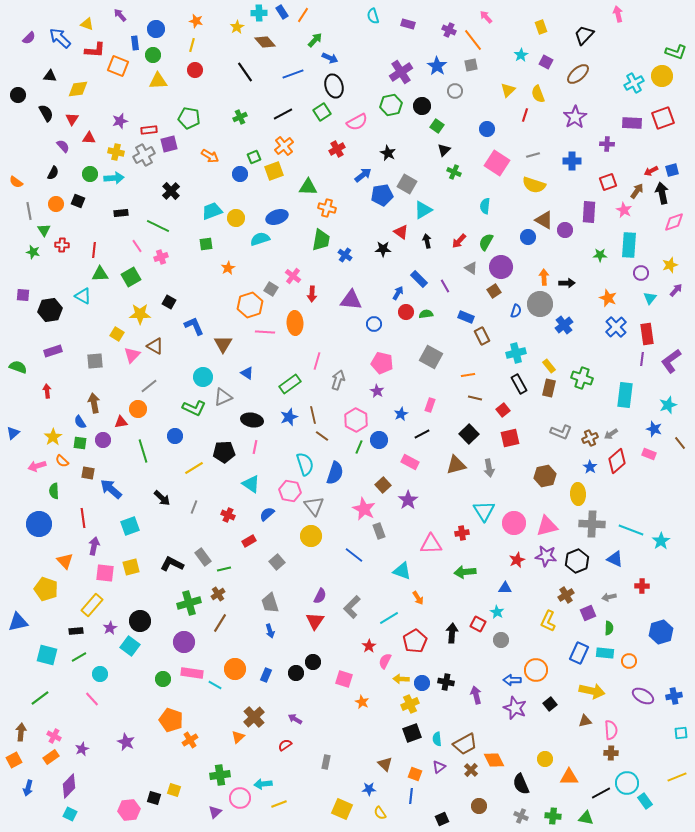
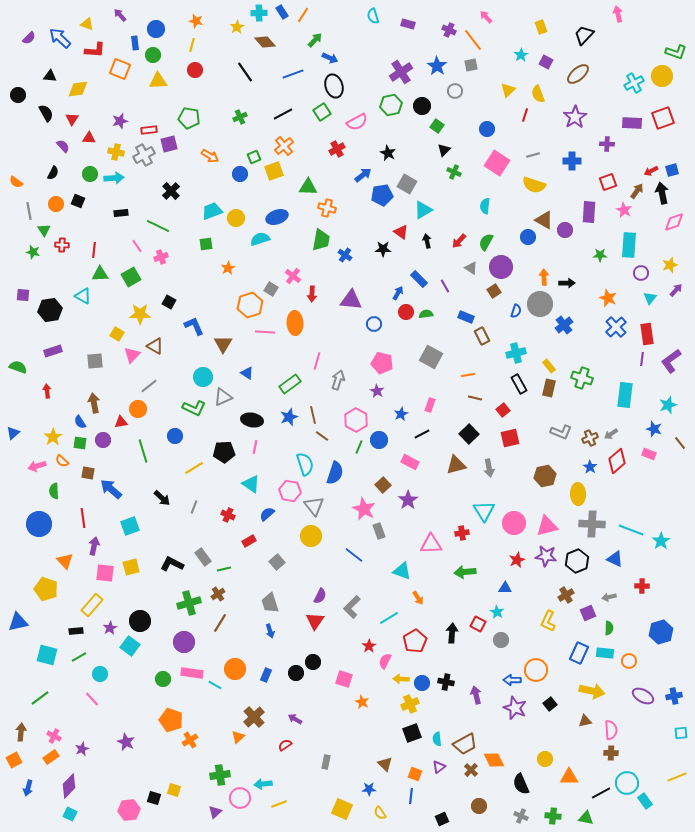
orange square at (118, 66): moved 2 px right, 3 px down
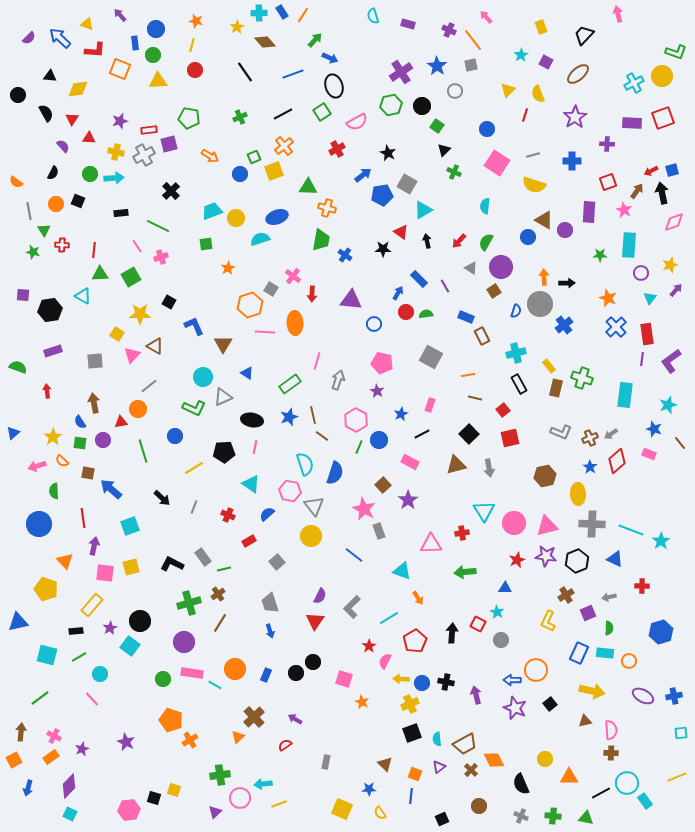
brown rectangle at (549, 388): moved 7 px right
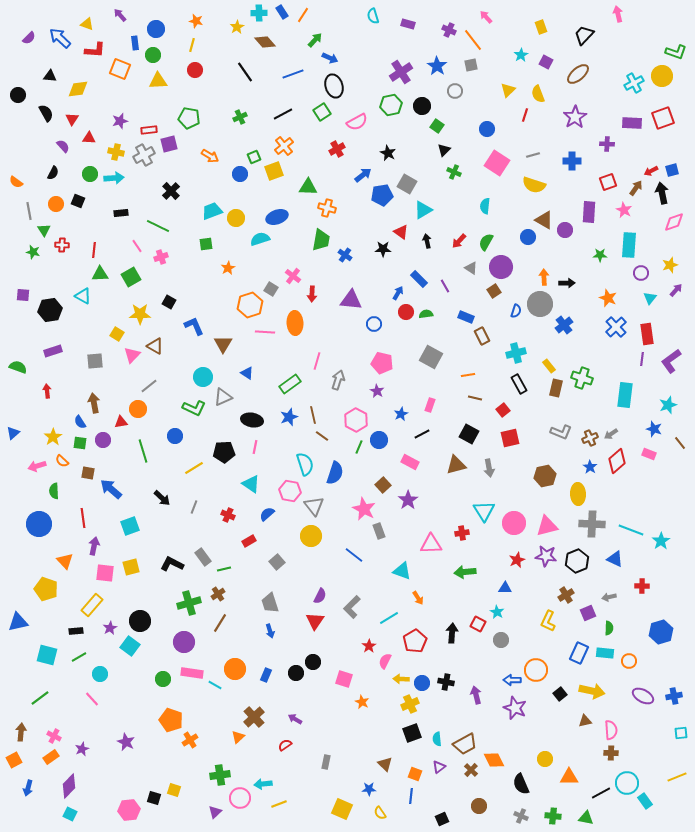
brown arrow at (637, 191): moved 1 px left, 3 px up
black square at (469, 434): rotated 18 degrees counterclockwise
black square at (550, 704): moved 10 px right, 10 px up
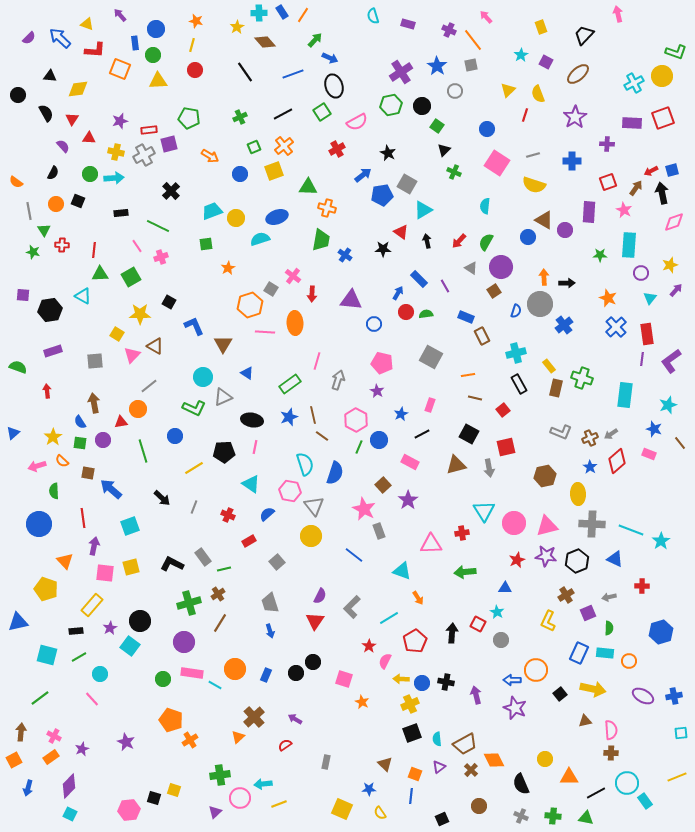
green square at (254, 157): moved 10 px up
red square at (510, 438): moved 4 px left, 9 px down
yellow arrow at (592, 691): moved 1 px right, 2 px up
black line at (601, 793): moved 5 px left
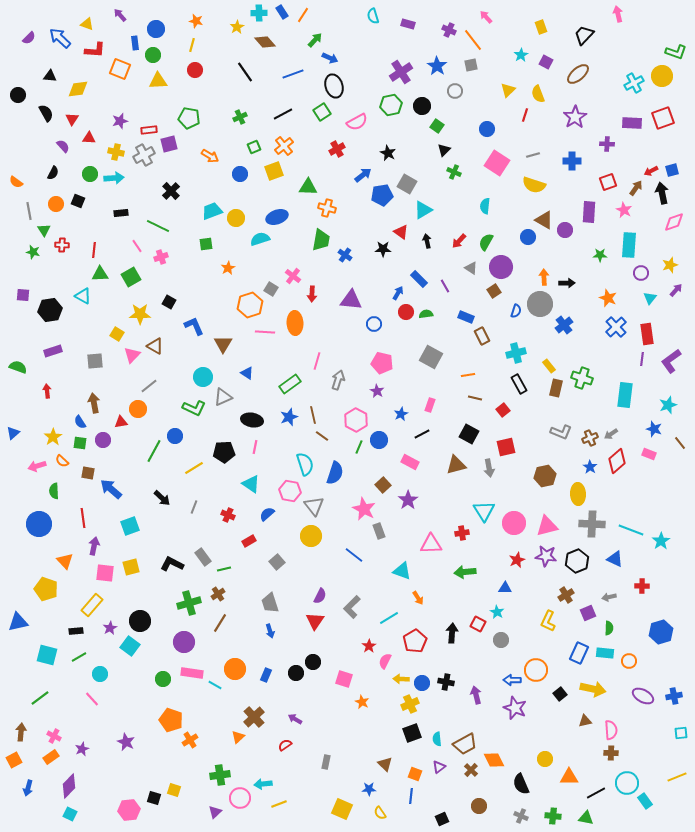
green line at (143, 451): moved 11 px right; rotated 45 degrees clockwise
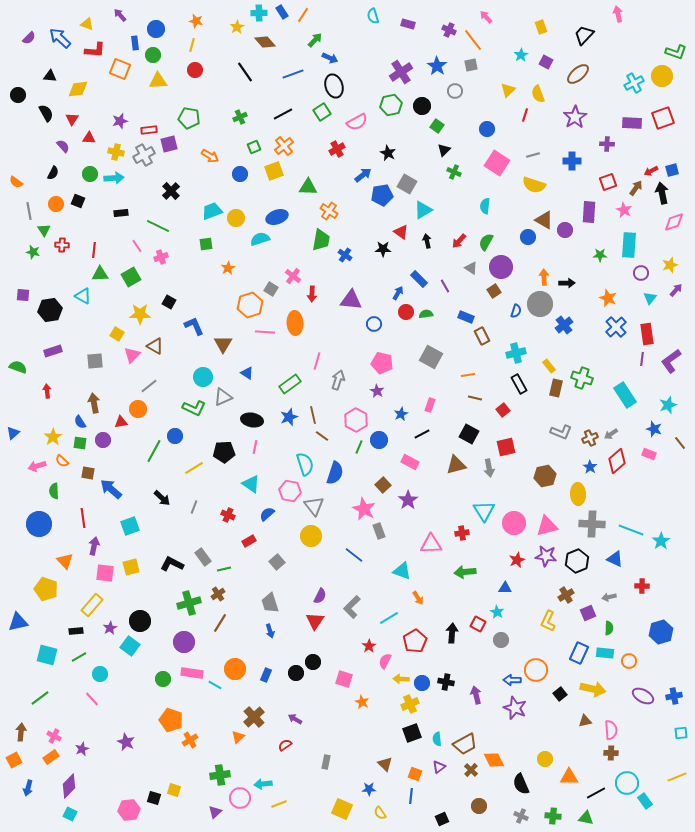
orange cross at (327, 208): moved 2 px right, 3 px down; rotated 18 degrees clockwise
cyan rectangle at (625, 395): rotated 40 degrees counterclockwise
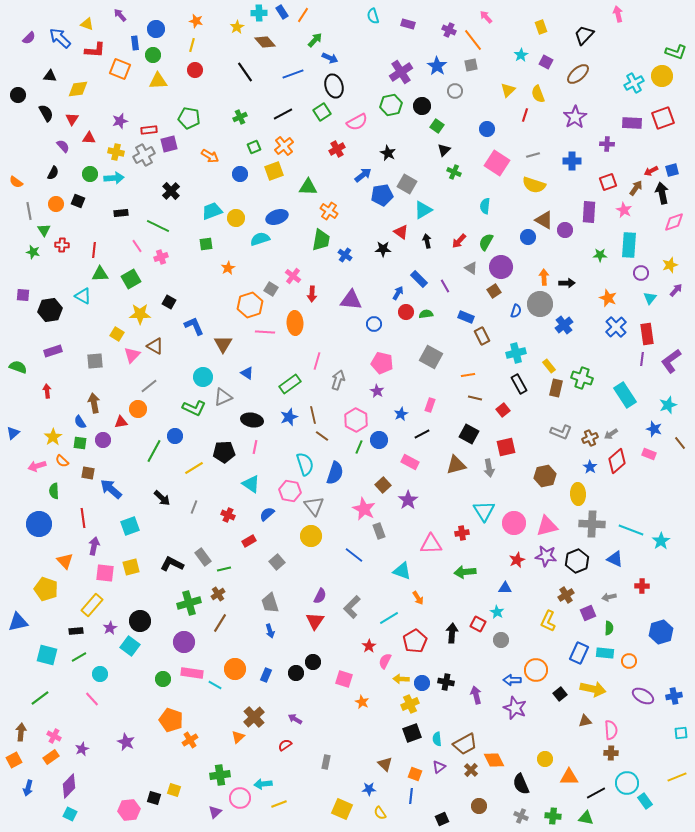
green square at (131, 277): moved 2 px down
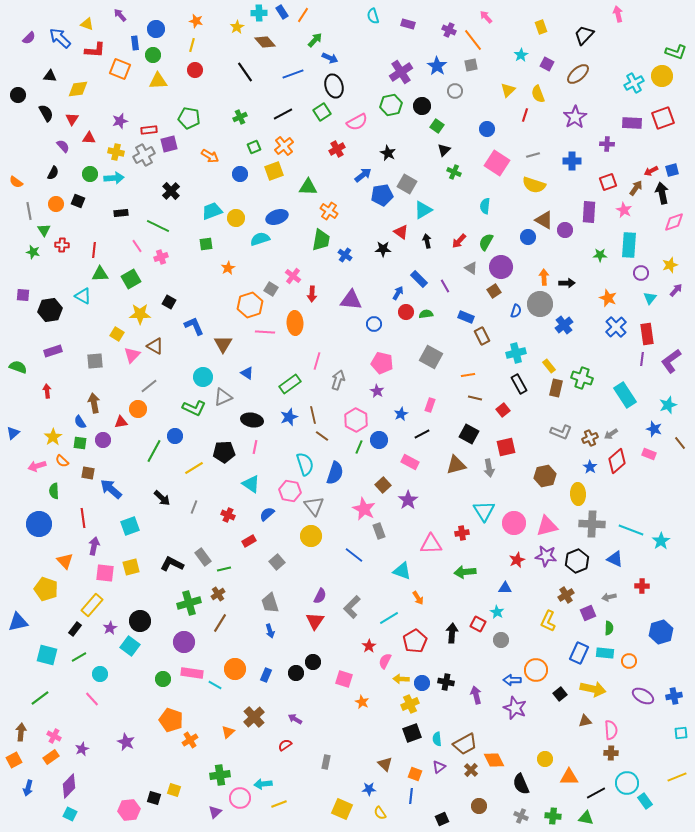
purple square at (546, 62): moved 1 px right, 2 px down
black rectangle at (76, 631): moved 1 px left, 2 px up; rotated 48 degrees counterclockwise
orange triangle at (238, 737): moved 10 px left, 5 px up
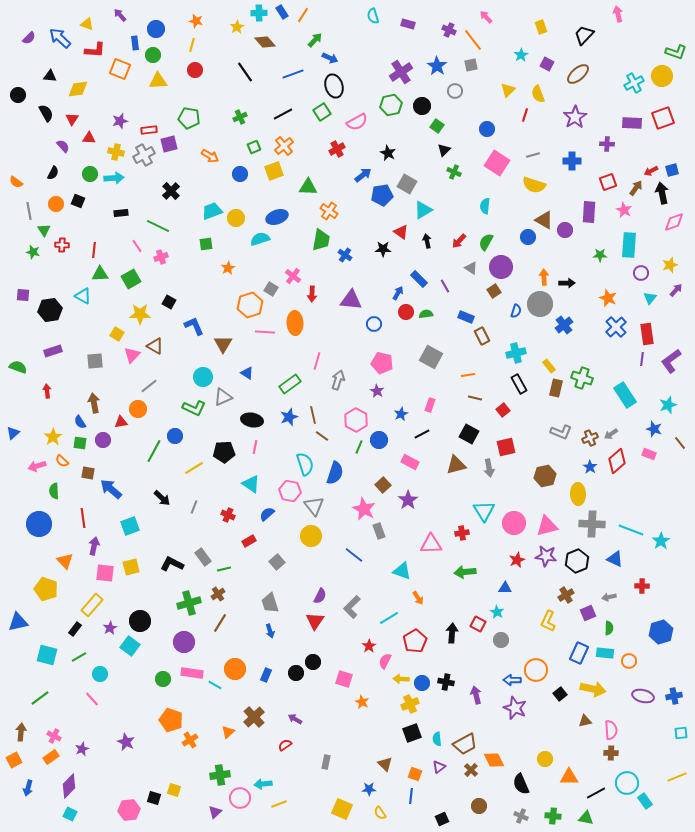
purple ellipse at (643, 696): rotated 15 degrees counterclockwise
